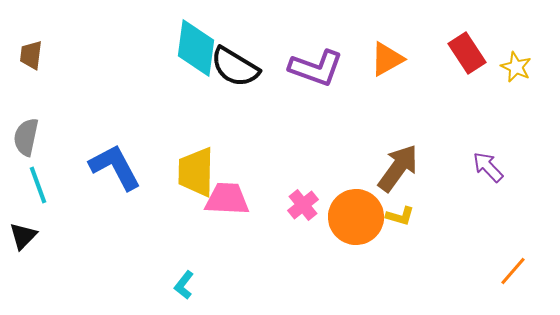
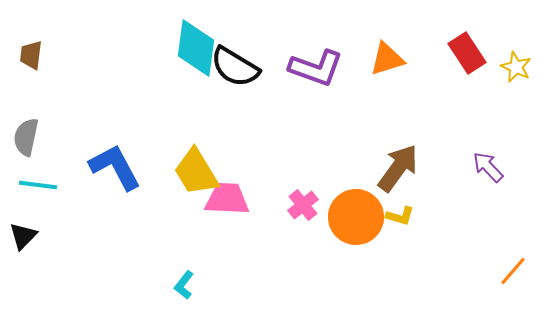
orange triangle: rotated 12 degrees clockwise
yellow trapezoid: rotated 32 degrees counterclockwise
cyan line: rotated 63 degrees counterclockwise
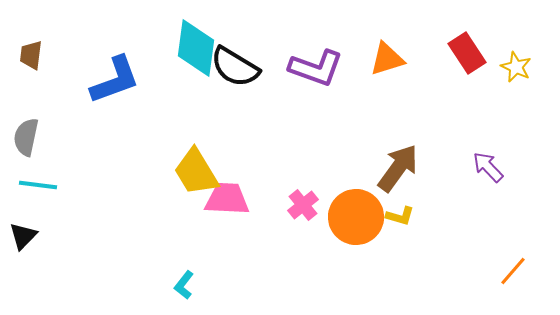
blue L-shape: moved 87 px up; rotated 98 degrees clockwise
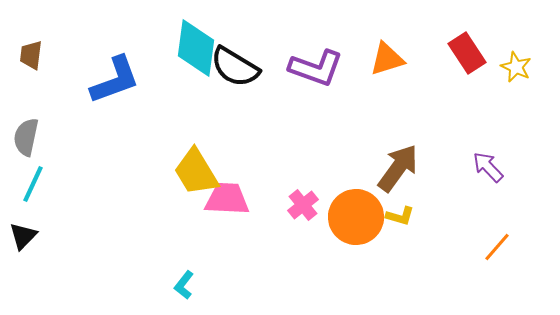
cyan line: moved 5 px left, 1 px up; rotated 72 degrees counterclockwise
orange line: moved 16 px left, 24 px up
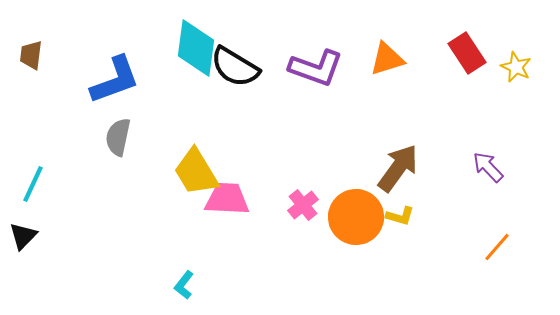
gray semicircle: moved 92 px right
